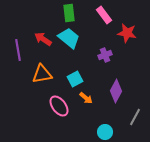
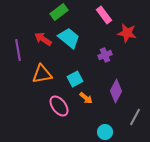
green rectangle: moved 10 px left, 1 px up; rotated 60 degrees clockwise
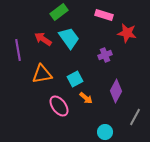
pink rectangle: rotated 36 degrees counterclockwise
cyan trapezoid: rotated 15 degrees clockwise
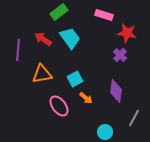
cyan trapezoid: moved 1 px right
purple line: rotated 15 degrees clockwise
purple cross: moved 15 px right; rotated 24 degrees counterclockwise
purple diamond: rotated 20 degrees counterclockwise
gray line: moved 1 px left, 1 px down
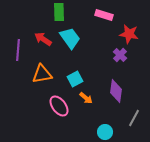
green rectangle: rotated 54 degrees counterclockwise
red star: moved 2 px right, 1 px down
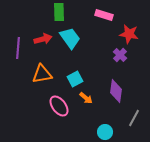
red arrow: rotated 132 degrees clockwise
purple line: moved 2 px up
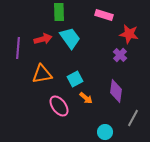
gray line: moved 1 px left
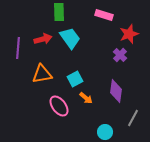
red star: rotated 30 degrees counterclockwise
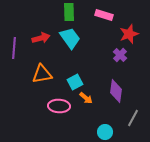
green rectangle: moved 10 px right
red arrow: moved 2 px left, 1 px up
purple line: moved 4 px left
cyan square: moved 3 px down
pink ellipse: rotated 50 degrees counterclockwise
